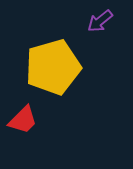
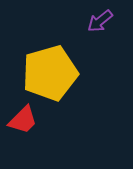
yellow pentagon: moved 3 px left, 6 px down
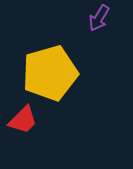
purple arrow: moved 1 px left, 3 px up; rotated 20 degrees counterclockwise
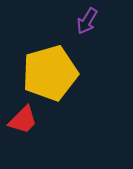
purple arrow: moved 12 px left, 3 px down
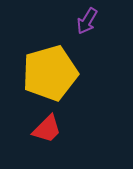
red trapezoid: moved 24 px right, 9 px down
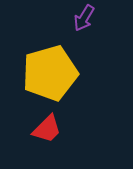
purple arrow: moved 3 px left, 3 px up
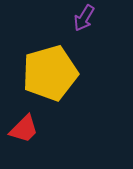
red trapezoid: moved 23 px left
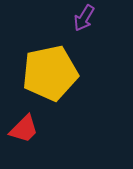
yellow pentagon: rotated 4 degrees clockwise
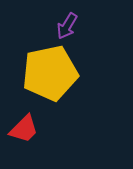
purple arrow: moved 17 px left, 8 px down
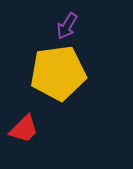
yellow pentagon: moved 8 px right; rotated 4 degrees clockwise
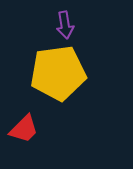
purple arrow: moved 2 px left, 1 px up; rotated 40 degrees counterclockwise
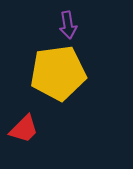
purple arrow: moved 3 px right
